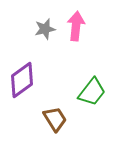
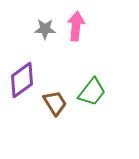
gray star: rotated 15 degrees clockwise
brown trapezoid: moved 16 px up
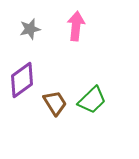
gray star: moved 15 px left; rotated 15 degrees counterclockwise
green trapezoid: moved 8 px down; rotated 8 degrees clockwise
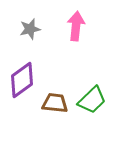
brown trapezoid: rotated 52 degrees counterclockwise
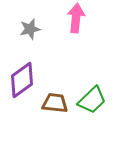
pink arrow: moved 8 px up
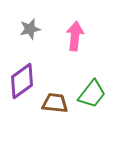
pink arrow: moved 1 px left, 18 px down
purple diamond: moved 1 px down
green trapezoid: moved 6 px up; rotated 8 degrees counterclockwise
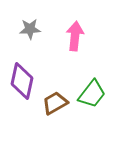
gray star: rotated 10 degrees clockwise
purple diamond: rotated 42 degrees counterclockwise
brown trapezoid: rotated 36 degrees counterclockwise
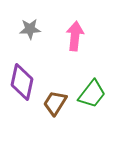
purple diamond: moved 1 px down
brown trapezoid: rotated 28 degrees counterclockwise
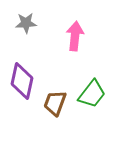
gray star: moved 4 px left, 6 px up
purple diamond: moved 1 px up
brown trapezoid: rotated 12 degrees counterclockwise
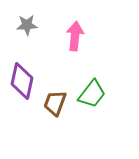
gray star: moved 1 px right, 2 px down
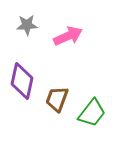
pink arrow: moved 7 px left; rotated 60 degrees clockwise
green trapezoid: moved 19 px down
brown trapezoid: moved 2 px right, 4 px up
